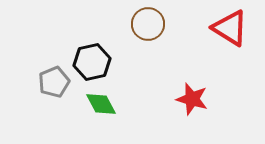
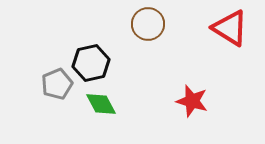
black hexagon: moved 1 px left, 1 px down
gray pentagon: moved 3 px right, 2 px down
red star: moved 2 px down
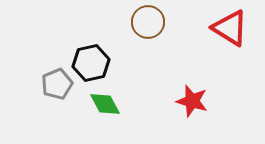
brown circle: moved 2 px up
green diamond: moved 4 px right
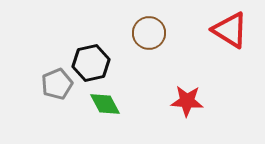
brown circle: moved 1 px right, 11 px down
red triangle: moved 2 px down
red star: moved 5 px left; rotated 12 degrees counterclockwise
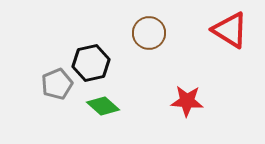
green diamond: moved 2 px left, 2 px down; rotated 20 degrees counterclockwise
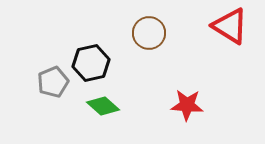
red triangle: moved 4 px up
gray pentagon: moved 4 px left, 2 px up
red star: moved 4 px down
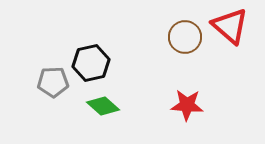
red triangle: rotated 9 degrees clockwise
brown circle: moved 36 px right, 4 px down
gray pentagon: rotated 20 degrees clockwise
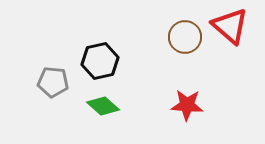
black hexagon: moved 9 px right, 2 px up
gray pentagon: rotated 8 degrees clockwise
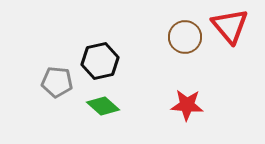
red triangle: rotated 9 degrees clockwise
gray pentagon: moved 4 px right
